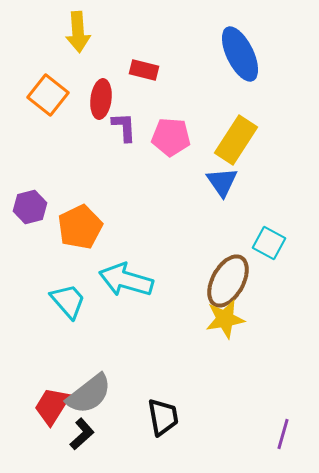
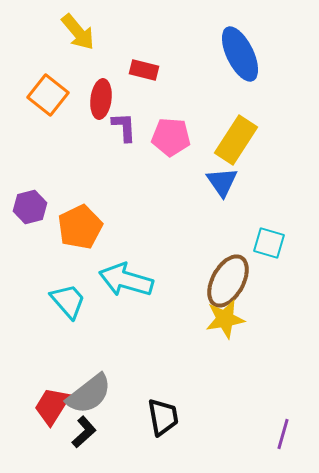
yellow arrow: rotated 36 degrees counterclockwise
cyan square: rotated 12 degrees counterclockwise
black L-shape: moved 2 px right, 2 px up
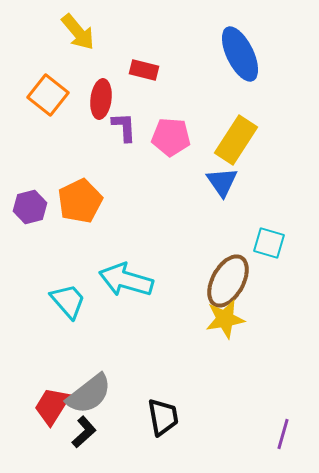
orange pentagon: moved 26 px up
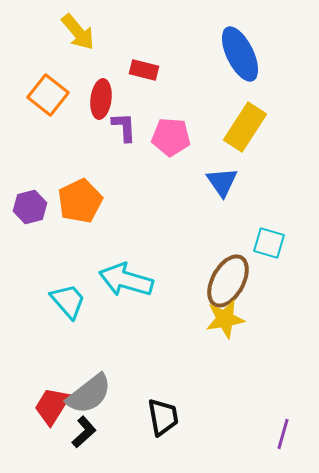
yellow rectangle: moved 9 px right, 13 px up
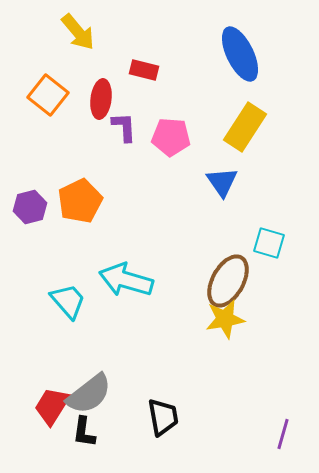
black L-shape: rotated 140 degrees clockwise
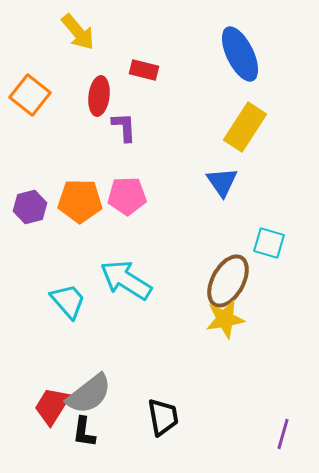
orange square: moved 18 px left
red ellipse: moved 2 px left, 3 px up
pink pentagon: moved 44 px left, 59 px down; rotated 6 degrees counterclockwise
orange pentagon: rotated 27 degrees clockwise
cyan arrow: rotated 16 degrees clockwise
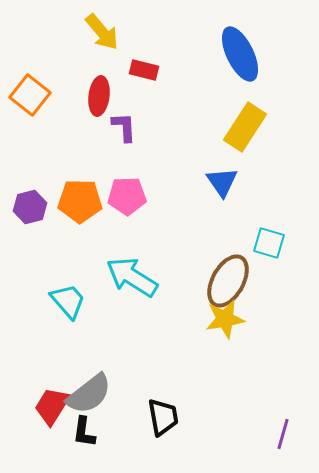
yellow arrow: moved 24 px right
cyan arrow: moved 6 px right, 3 px up
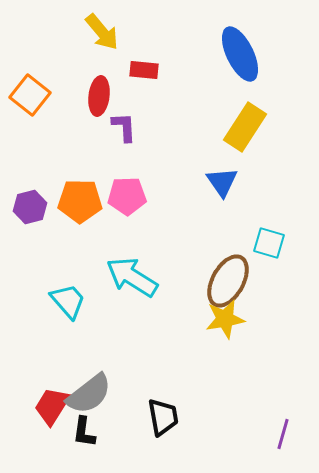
red rectangle: rotated 8 degrees counterclockwise
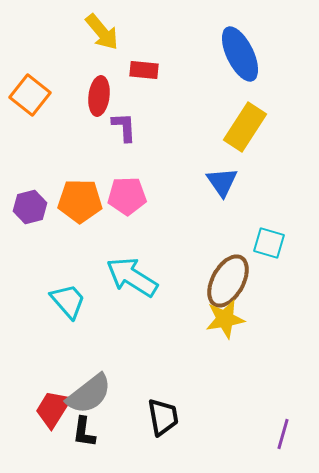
red trapezoid: moved 1 px right, 3 px down
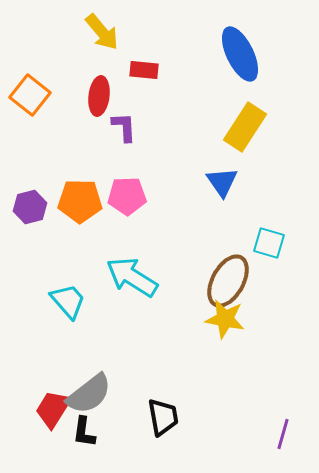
yellow star: rotated 21 degrees clockwise
